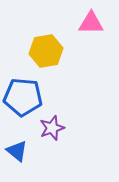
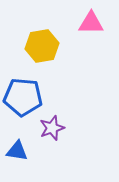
yellow hexagon: moved 4 px left, 5 px up
blue triangle: rotated 30 degrees counterclockwise
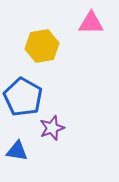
blue pentagon: rotated 24 degrees clockwise
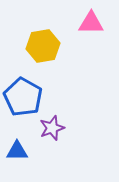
yellow hexagon: moved 1 px right
blue triangle: rotated 10 degrees counterclockwise
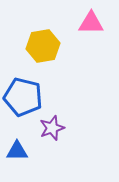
blue pentagon: rotated 15 degrees counterclockwise
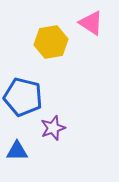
pink triangle: rotated 32 degrees clockwise
yellow hexagon: moved 8 px right, 4 px up
purple star: moved 1 px right
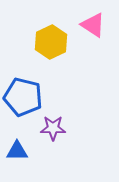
pink triangle: moved 2 px right, 2 px down
yellow hexagon: rotated 16 degrees counterclockwise
purple star: rotated 20 degrees clockwise
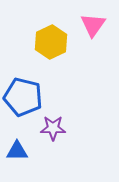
pink triangle: rotated 32 degrees clockwise
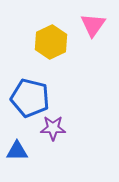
blue pentagon: moved 7 px right, 1 px down
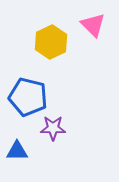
pink triangle: rotated 20 degrees counterclockwise
blue pentagon: moved 2 px left, 1 px up
